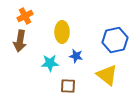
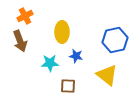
brown arrow: rotated 30 degrees counterclockwise
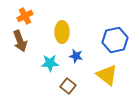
brown square: rotated 35 degrees clockwise
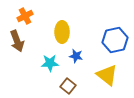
brown arrow: moved 3 px left
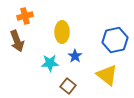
orange cross: rotated 14 degrees clockwise
blue star: moved 1 px left; rotated 24 degrees clockwise
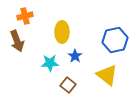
brown square: moved 1 px up
